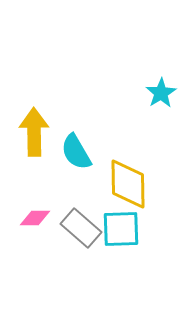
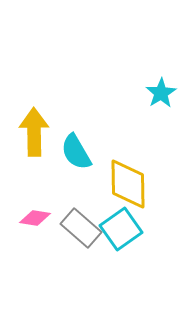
pink diamond: rotated 8 degrees clockwise
cyan square: rotated 33 degrees counterclockwise
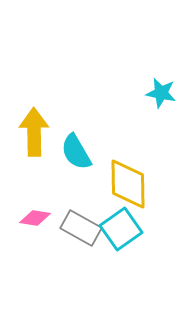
cyan star: rotated 28 degrees counterclockwise
gray rectangle: rotated 12 degrees counterclockwise
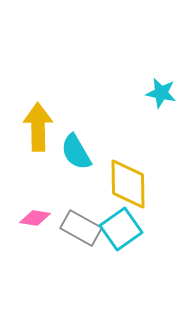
yellow arrow: moved 4 px right, 5 px up
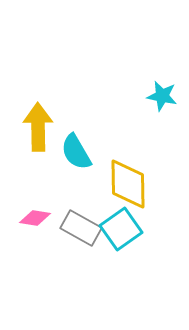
cyan star: moved 1 px right, 3 px down
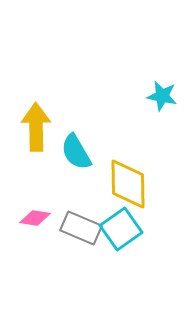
yellow arrow: moved 2 px left
gray rectangle: rotated 6 degrees counterclockwise
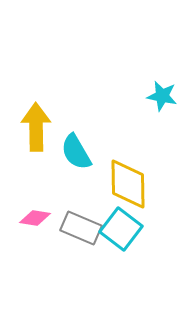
cyan square: rotated 18 degrees counterclockwise
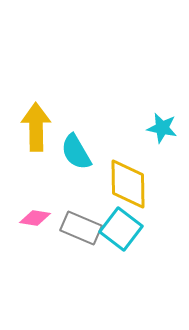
cyan star: moved 32 px down
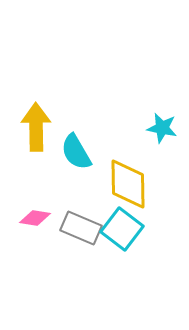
cyan square: moved 1 px right
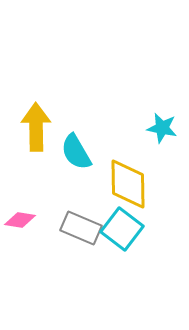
pink diamond: moved 15 px left, 2 px down
